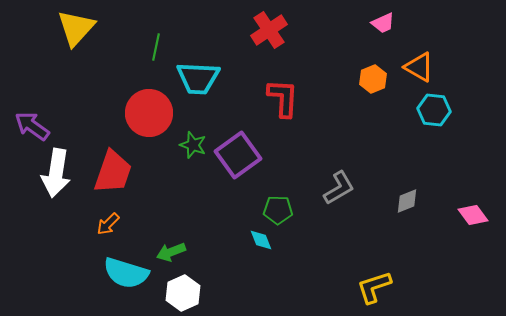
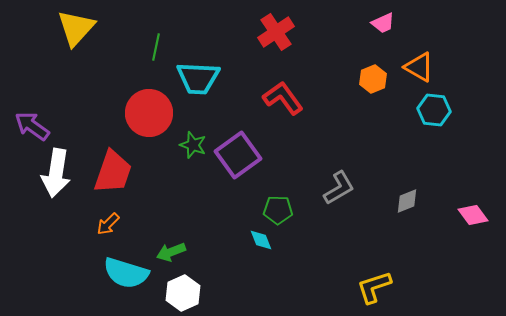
red cross: moved 7 px right, 2 px down
red L-shape: rotated 39 degrees counterclockwise
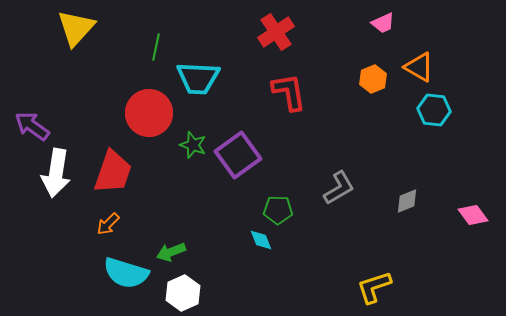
red L-shape: moved 6 px right, 6 px up; rotated 27 degrees clockwise
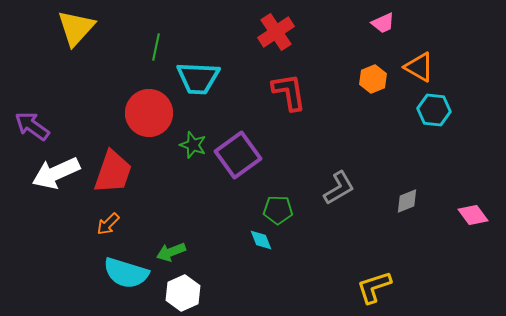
white arrow: rotated 57 degrees clockwise
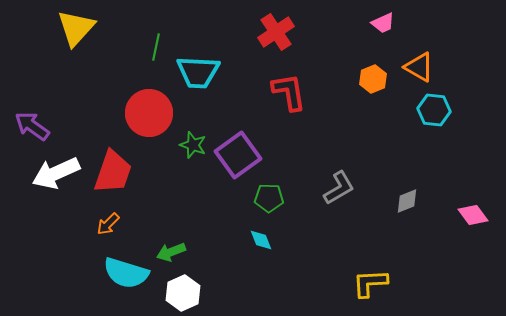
cyan trapezoid: moved 6 px up
green pentagon: moved 9 px left, 12 px up
yellow L-shape: moved 4 px left, 4 px up; rotated 15 degrees clockwise
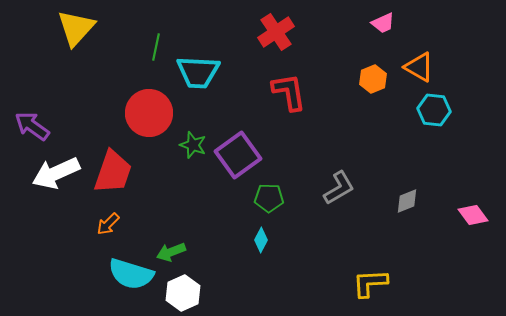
cyan diamond: rotated 50 degrees clockwise
cyan semicircle: moved 5 px right, 1 px down
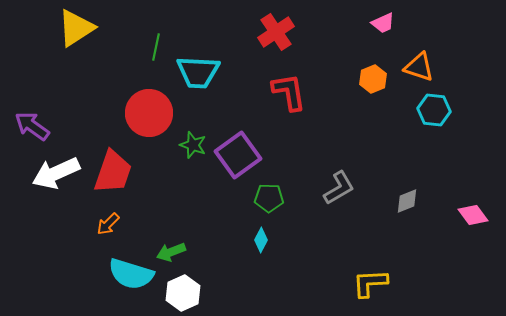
yellow triangle: rotated 15 degrees clockwise
orange triangle: rotated 12 degrees counterclockwise
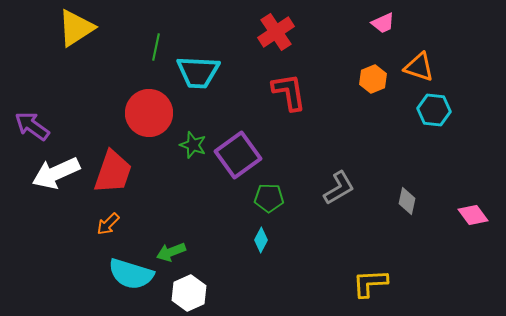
gray diamond: rotated 56 degrees counterclockwise
white hexagon: moved 6 px right
